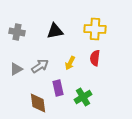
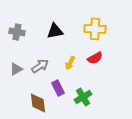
red semicircle: rotated 126 degrees counterclockwise
purple rectangle: rotated 14 degrees counterclockwise
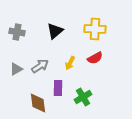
black triangle: rotated 30 degrees counterclockwise
purple rectangle: rotated 28 degrees clockwise
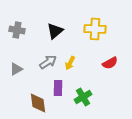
gray cross: moved 2 px up
red semicircle: moved 15 px right, 5 px down
gray arrow: moved 8 px right, 4 px up
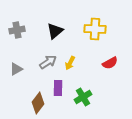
gray cross: rotated 21 degrees counterclockwise
brown diamond: rotated 45 degrees clockwise
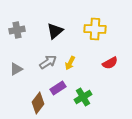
purple rectangle: rotated 56 degrees clockwise
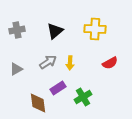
yellow arrow: rotated 24 degrees counterclockwise
brown diamond: rotated 45 degrees counterclockwise
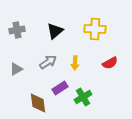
yellow arrow: moved 5 px right
purple rectangle: moved 2 px right
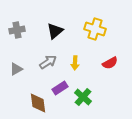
yellow cross: rotated 15 degrees clockwise
green cross: rotated 18 degrees counterclockwise
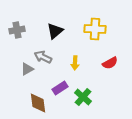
yellow cross: rotated 15 degrees counterclockwise
gray arrow: moved 5 px left, 5 px up; rotated 120 degrees counterclockwise
gray triangle: moved 11 px right
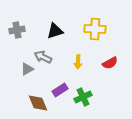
black triangle: rotated 24 degrees clockwise
yellow arrow: moved 3 px right, 1 px up
purple rectangle: moved 2 px down
green cross: rotated 24 degrees clockwise
brown diamond: rotated 15 degrees counterclockwise
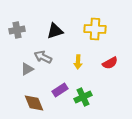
brown diamond: moved 4 px left
